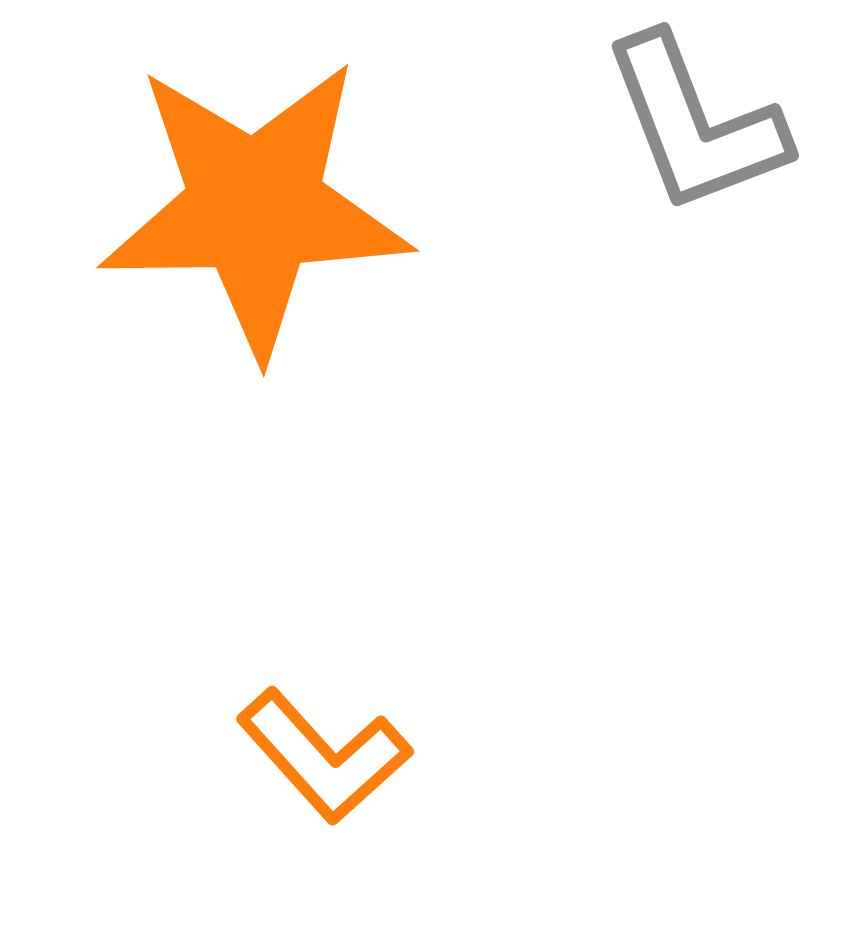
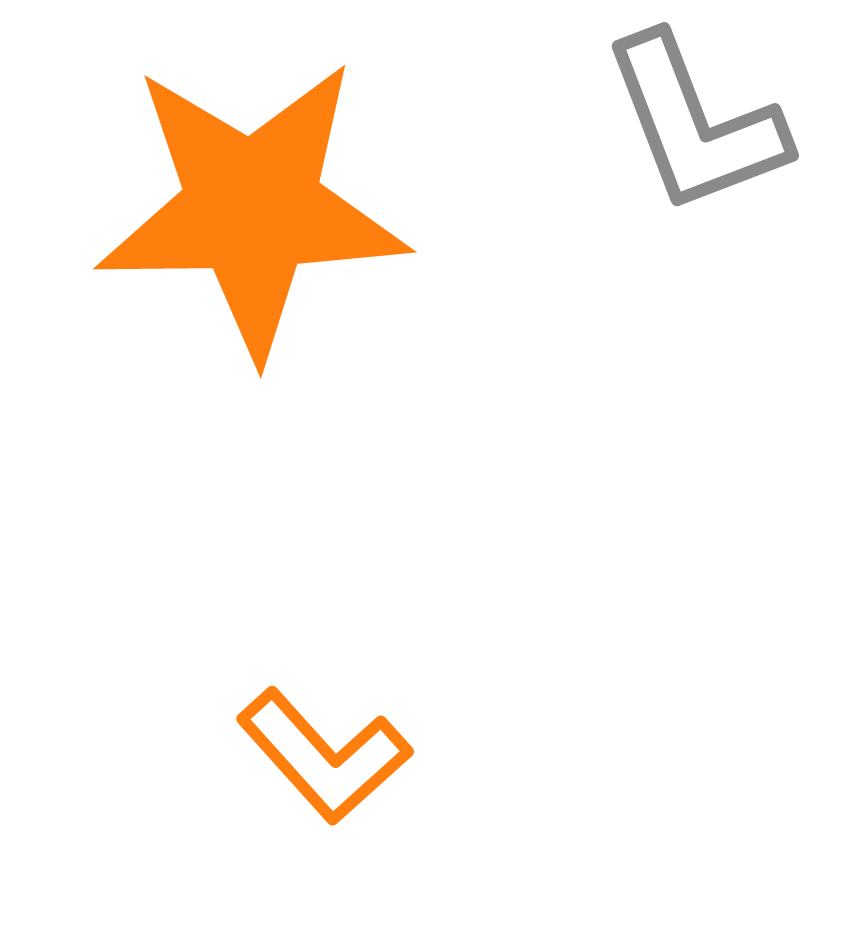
orange star: moved 3 px left, 1 px down
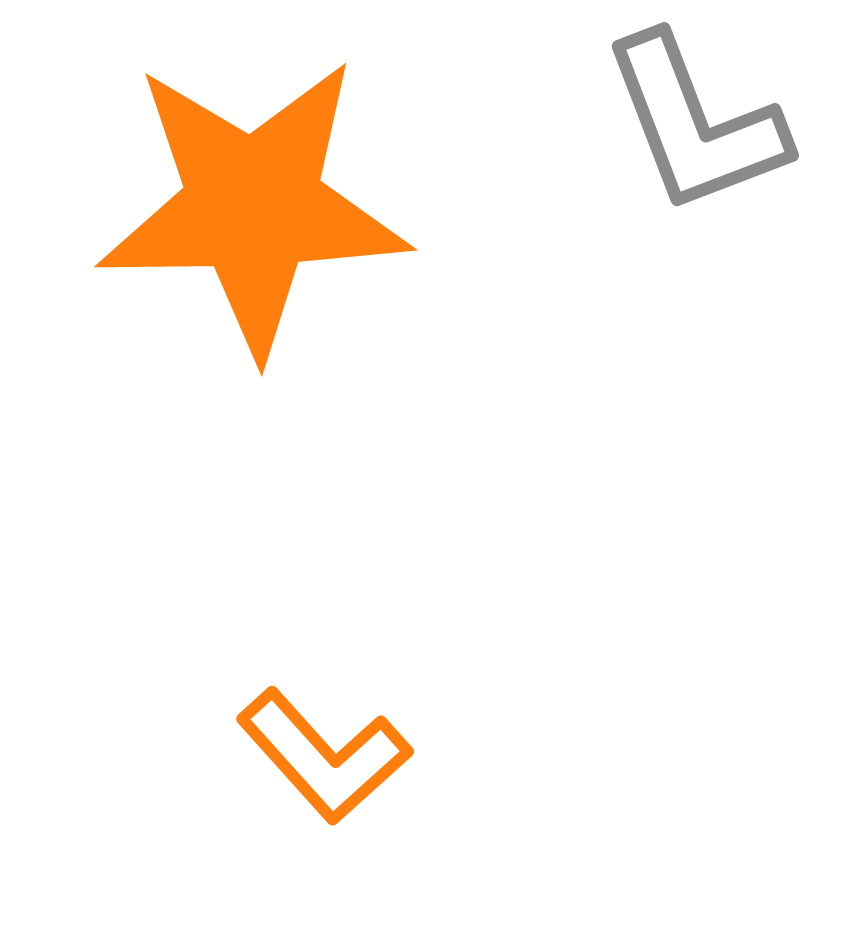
orange star: moved 1 px right, 2 px up
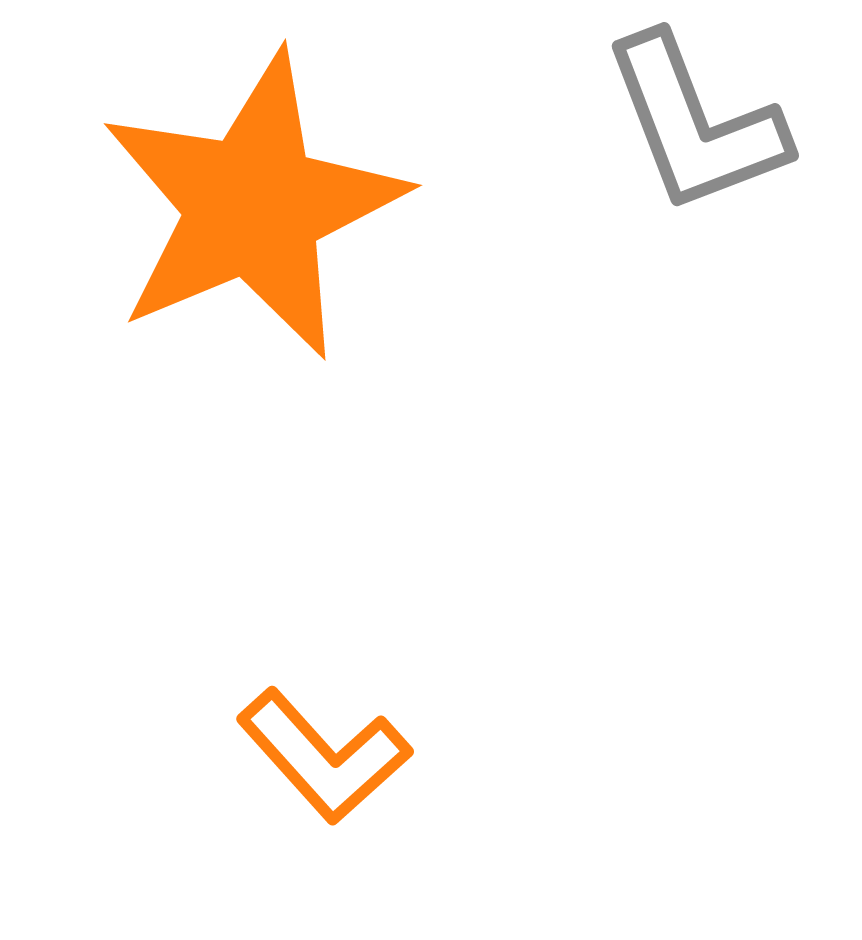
orange star: rotated 22 degrees counterclockwise
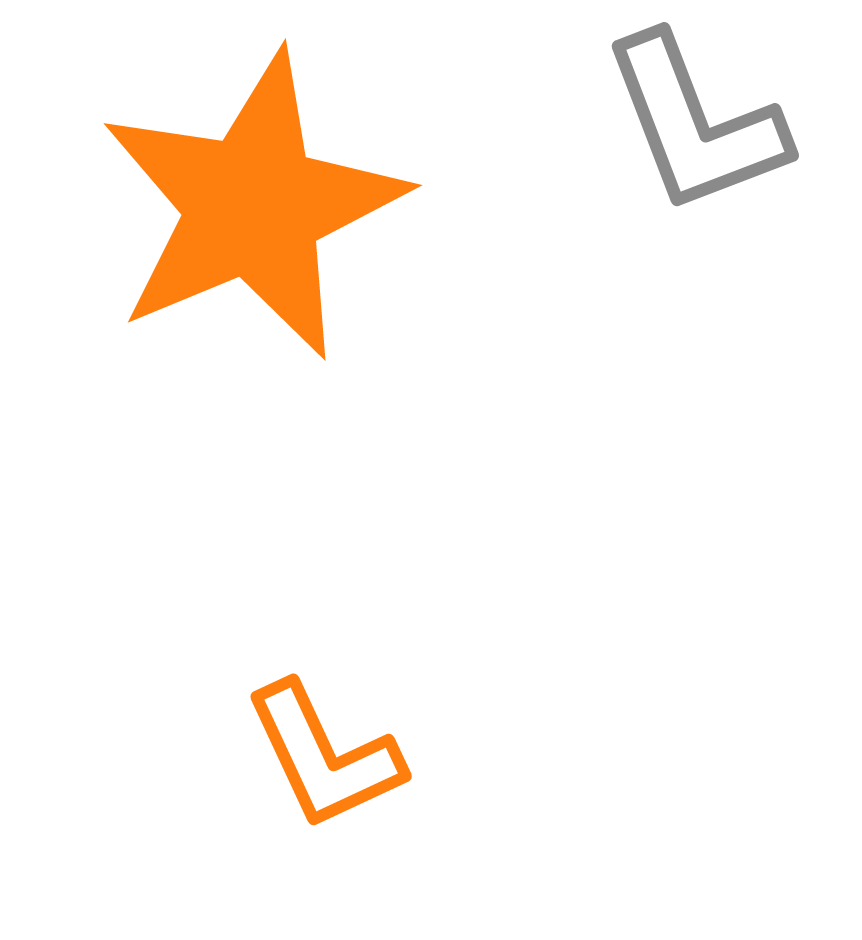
orange L-shape: rotated 17 degrees clockwise
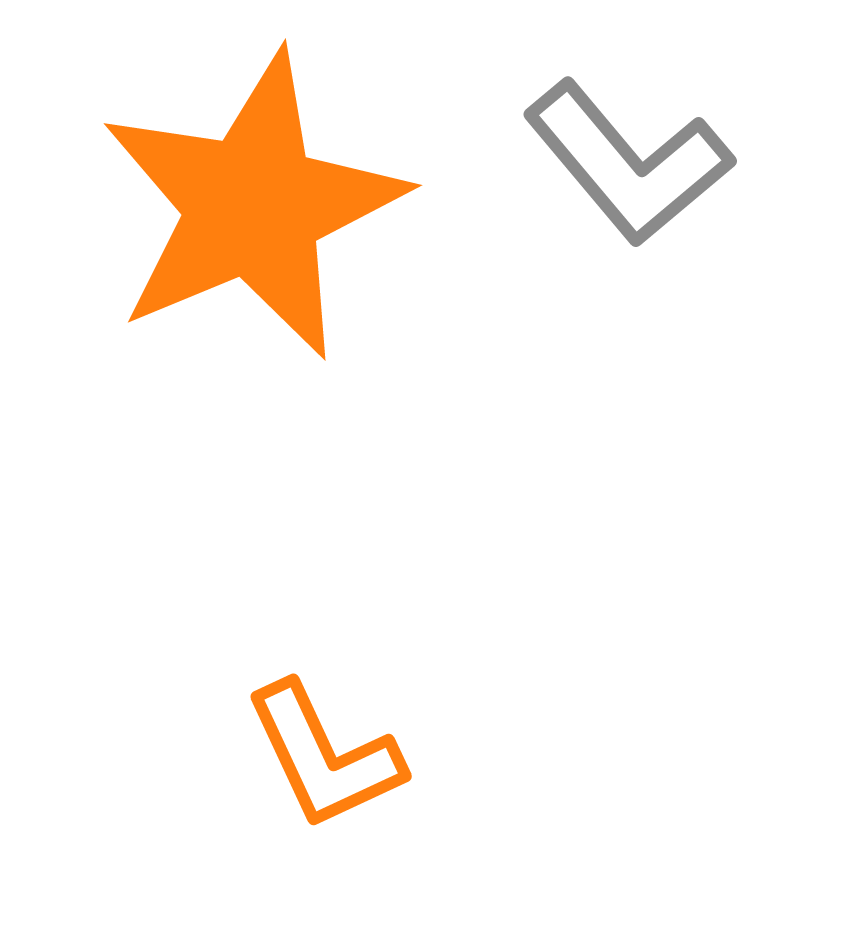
gray L-shape: moved 67 px left, 39 px down; rotated 19 degrees counterclockwise
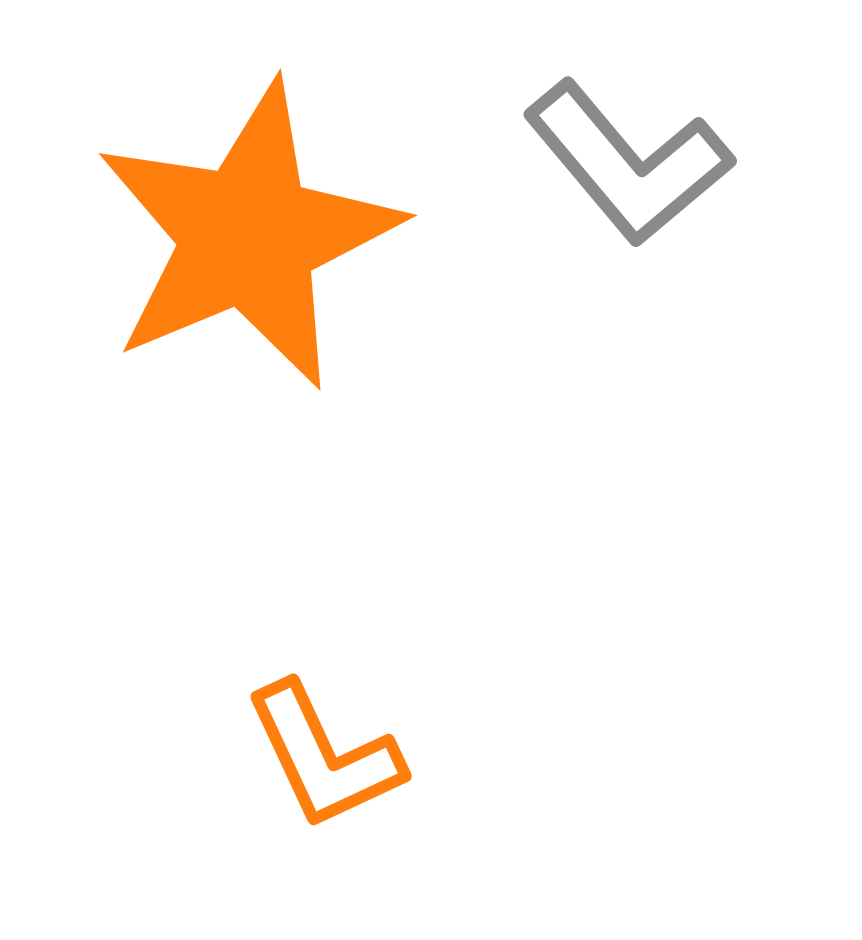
orange star: moved 5 px left, 30 px down
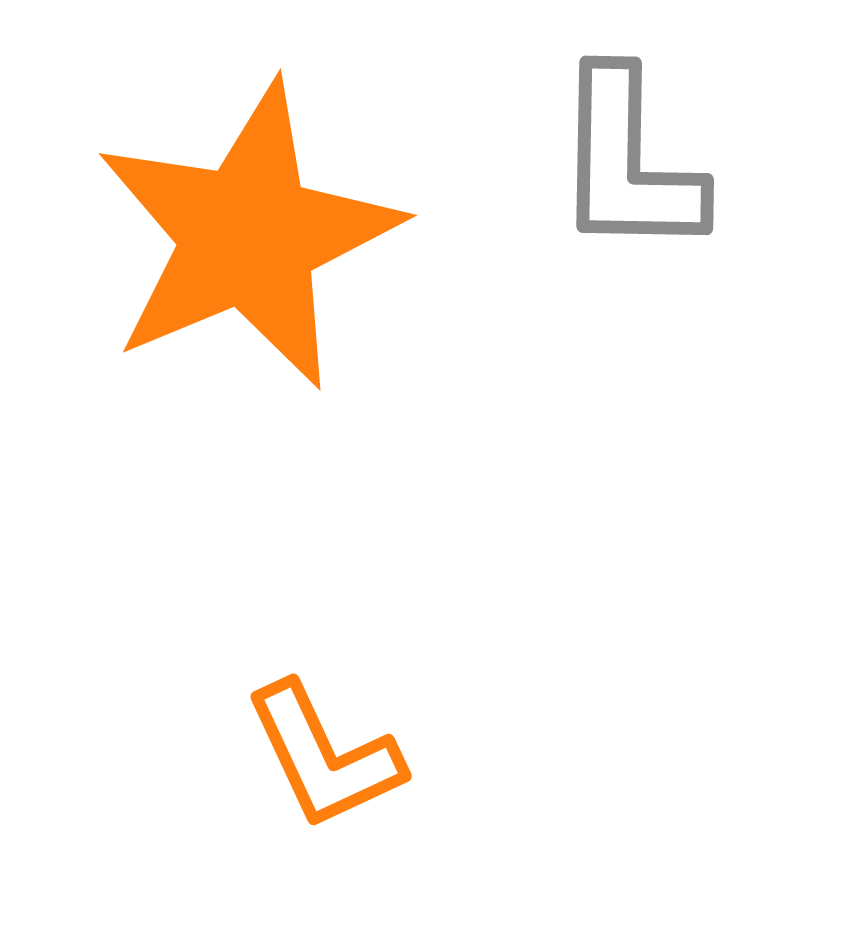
gray L-shape: rotated 41 degrees clockwise
